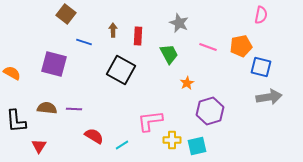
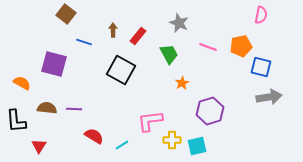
red rectangle: rotated 36 degrees clockwise
orange semicircle: moved 10 px right, 10 px down
orange star: moved 5 px left
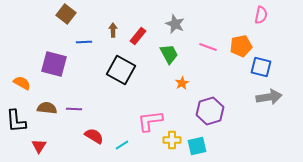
gray star: moved 4 px left, 1 px down
blue line: rotated 21 degrees counterclockwise
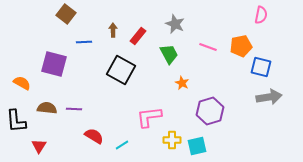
orange star: rotated 16 degrees counterclockwise
pink L-shape: moved 1 px left, 4 px up
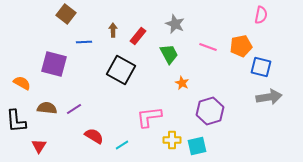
purple line: rotated 35 degrees counterclockwise
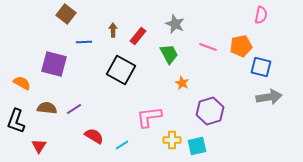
black L-shape: rotated 25 degrees clockwise
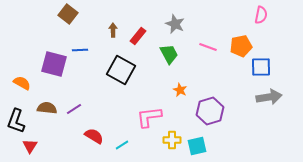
brown square: moved 2 px right
blue line: moved 4 px left, 8 px down
blue square: rotated 15 degrees counterclockwise
orange star: moved 2 px left, 7 px down
red triangle: moved 9 px left
